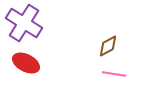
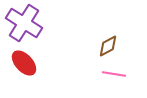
red ellipse: moved 2 px left; rotated 20 degrees clockwise
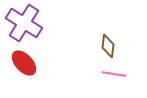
brown diamond: rotated 55 degrees counterclockwise
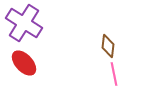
pink line: rotated 70 degrees clockwise
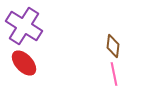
purple cross: moved 3 px down
brown diamond: moved 5 px right
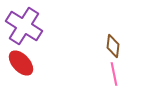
red ellipse: moved 3 px left
